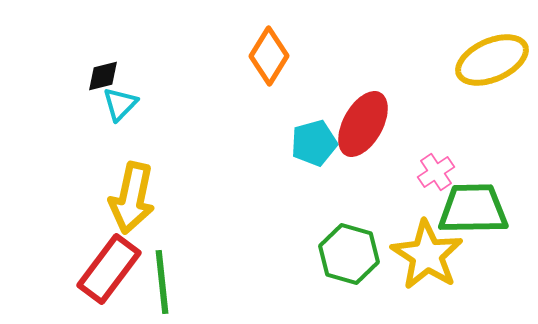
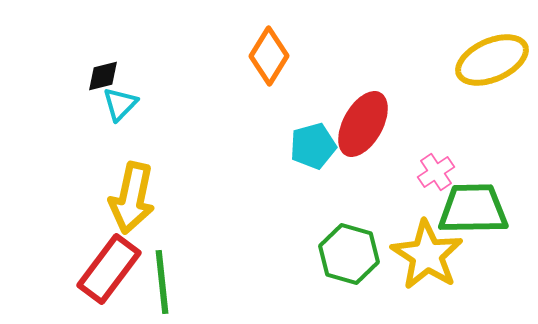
cyan pentagon: moved 1 px left, 3 px down
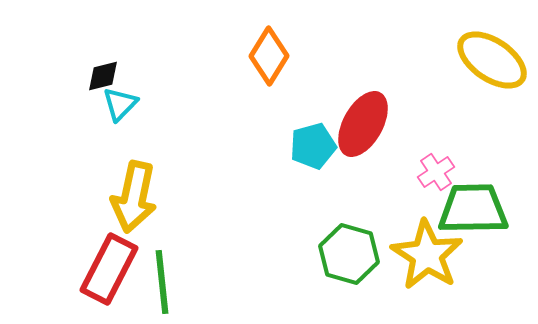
yellow ellipse: rotated 58 degrees clockwise
yellow arrow: moved 2 px right, 1 px up
red rectangle: rotated 10 degrees counterclockwise
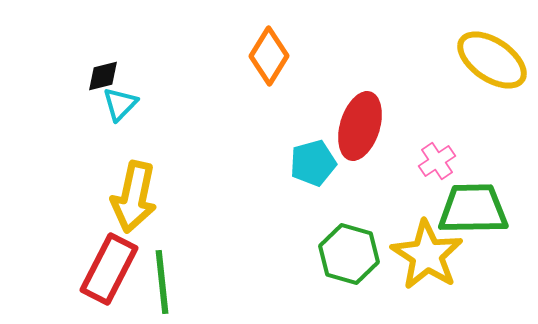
red ellipse: moved 3 px left, 2 px down; rotated 12 degrees counterclockwise
cyan pentagon: moved 17 px down
pink cross: moved 1 px right, 11 px up
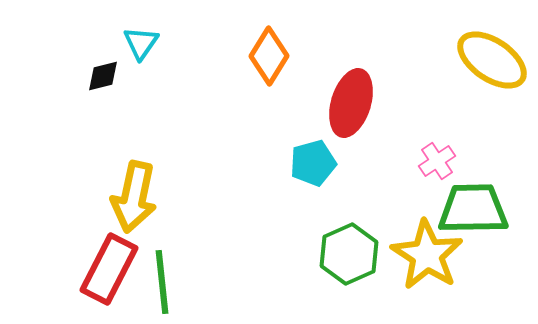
cyan triangle: moved 21 px right, 61 px up; rotated 9 degrees counterclockwise
red ellipse: moved 9 px left, 23 px up
green hexagon: rotated 20 degrees clockwise
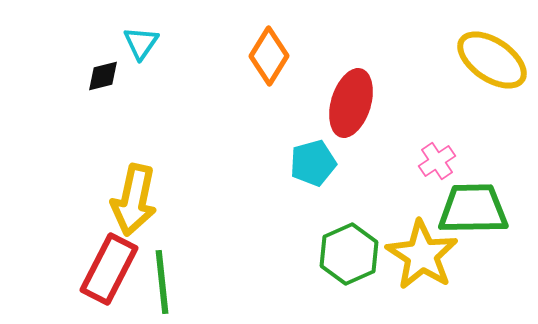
yellow arrow: moved 3 px down
yellow star: moved 5 px left
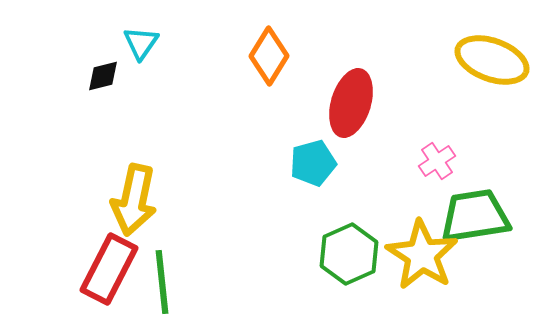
yellow ellipse: rotated 14 degrees counterclockwise
green trapezoid: moved 2 px right, 7 px down; rotated 8 degrees counterclockwise
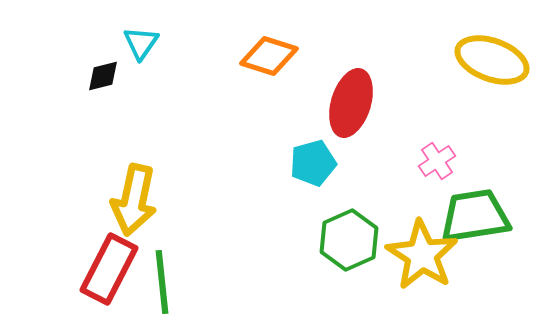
orange diamond: rotated 76 degrees clockwise
green hexagon: moved 14 px up
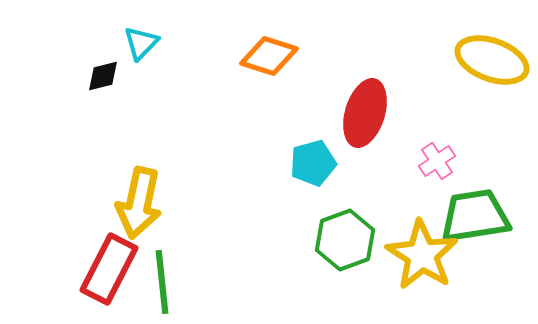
cyan triangle: rotated 9 degrees clockwise
red ellipse: moved 14 px right, 10 px down
yellow arrow: moved 5 px right, 3 px down
green hexagon: moved 4 px left; rotated 4 degrees clockwise
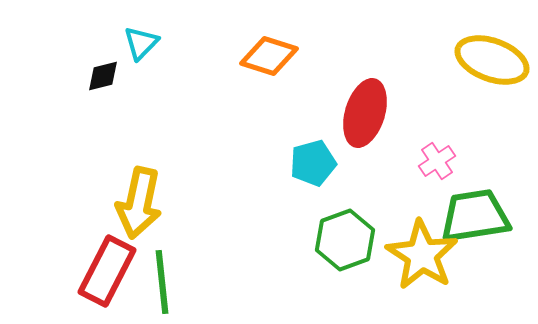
red rectangle: moved 2 px left, 2 px down
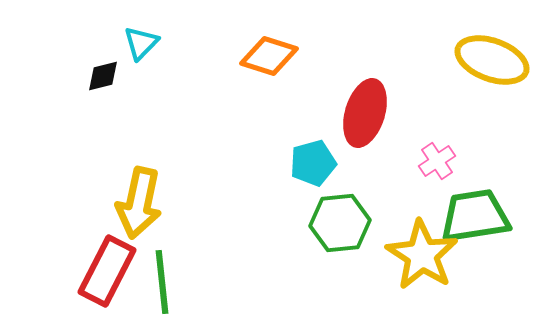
green hexagon: moved 5 px left, 17 px up; rotated 14 degrees clockwise
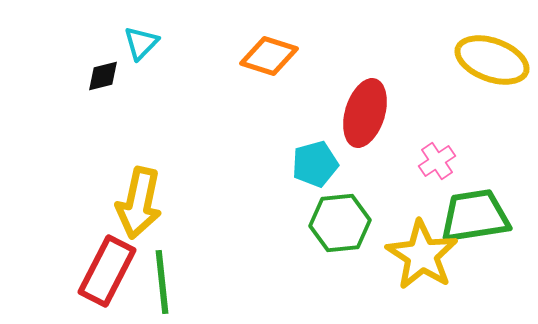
cyan pentagon: moved 2 px right, 1 px down
